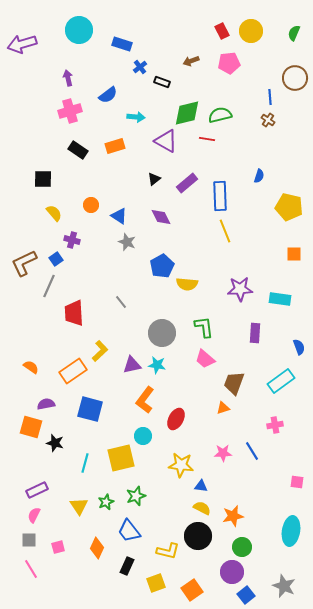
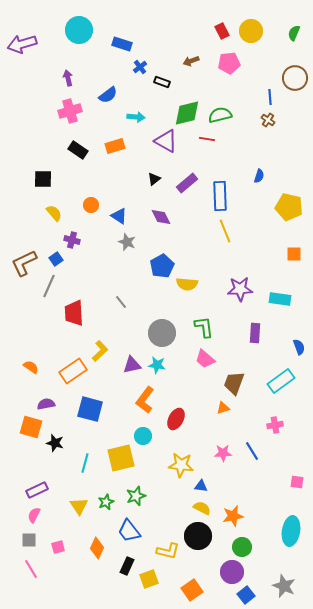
yellow square at (156, 583): moved 7 px left, 4 px up
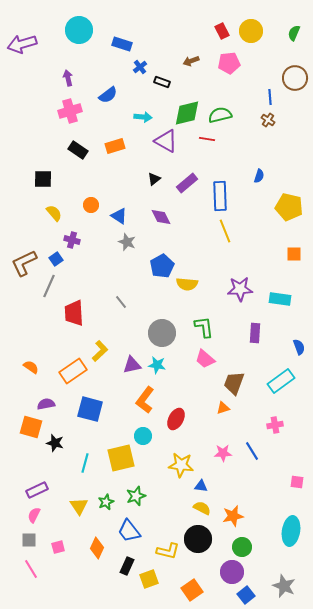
cyan arrow at (136, 117): moved 7 px right
black circle at (198, 536): moved 3 px down
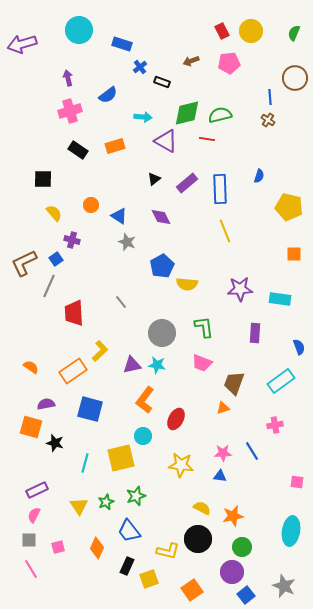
blue rectangle at (220, 196): moved 7 px up
pink trapezoid at (205, 359): moved 3 px left, 4 px down; rotated 20 degrees counterclockwise
blue triangle at (201, 486): moved 19 px right, 10 px up
